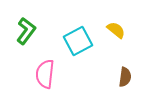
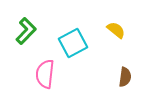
green L-shape: rotated 8 degrees clockwise
cyan square: moved 5 px left, 2 px down
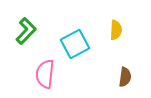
yellow semicircle: rotated 54 degrees clockwise
cyan square: moved 2 px right, 1 px down
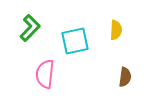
green L-shape: moved 4 px right, 3 px up
cyan square: moved 3 px up; rotated 16 degrees clockwise
